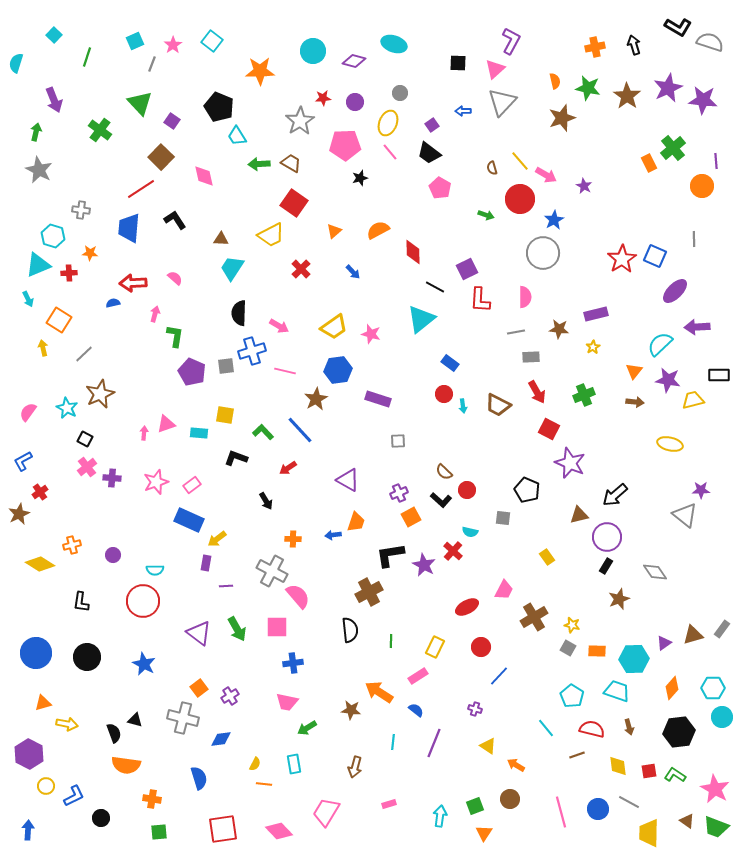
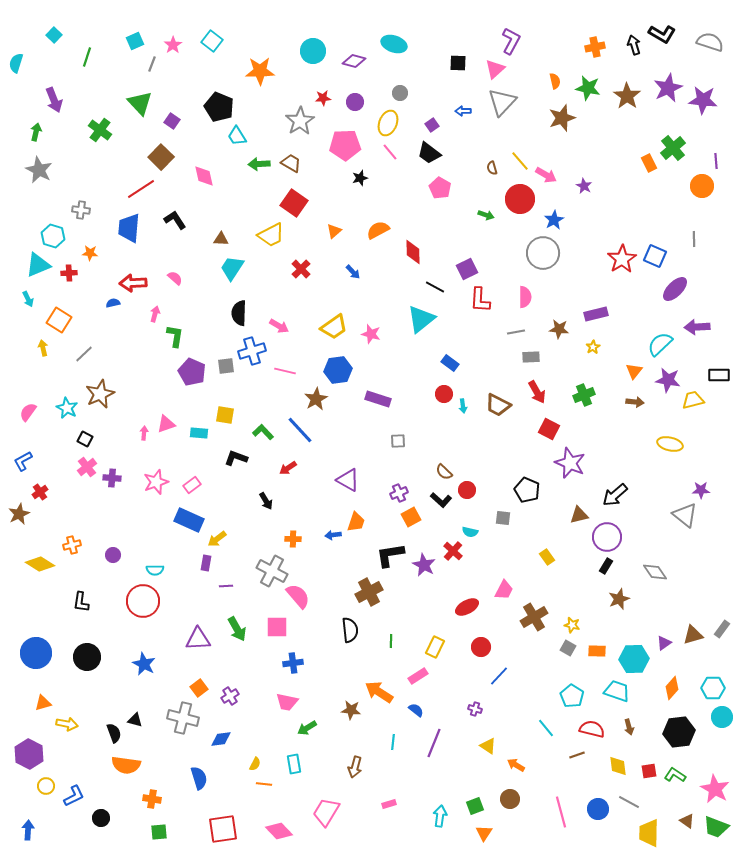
black L-shape at (678, 27): moved 16 px left, 7 px down
purple ellipse at (675, 291): moved 2 px up
purple triangle at (199, 633): moved 1 px left, 6 px down; rotated 40 degrees counterclockwise
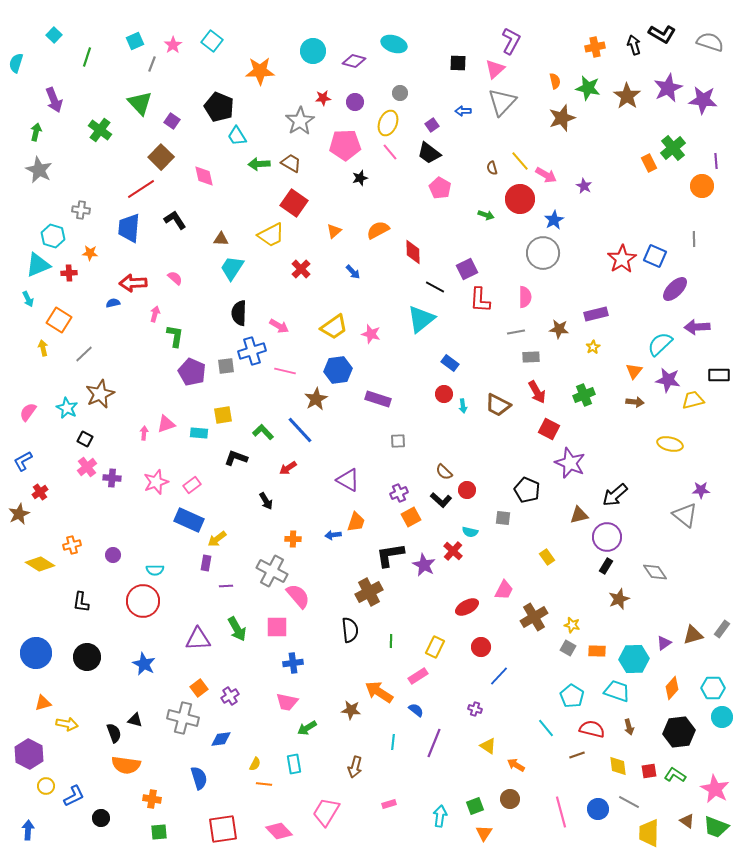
yellow square at (225, 415): moved 2 px left; rotated 18 degrees counterclockwise
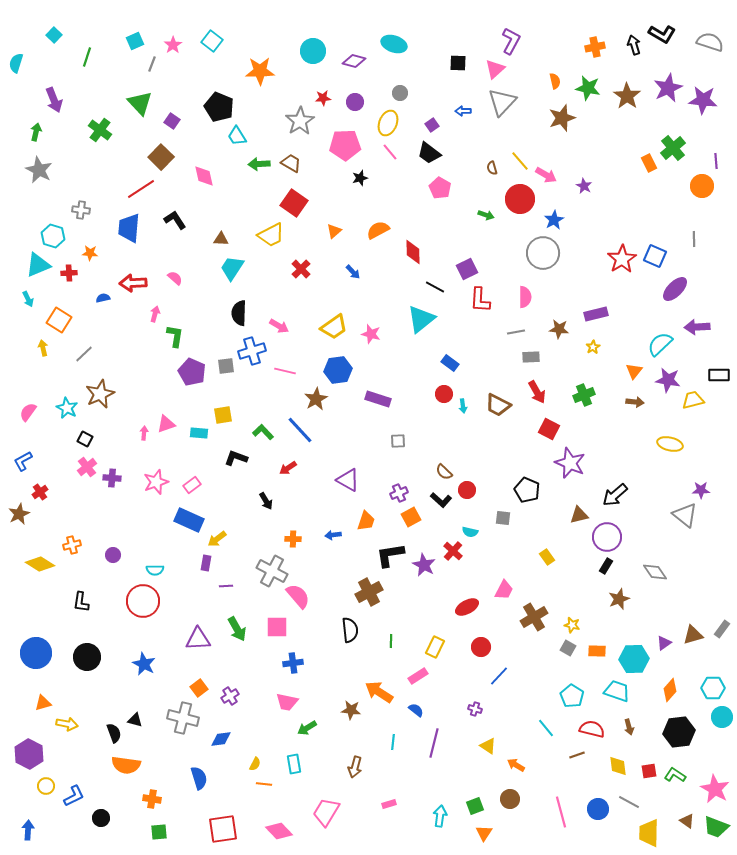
blue semicircle at (113, 303): moved 10 px left, 5 px up
orange trapezoid at (356, 522): moved 10 px right, 1 px up
orange diamond at (672, 688): moved 2 px left, 2 px down
purple line at (434, 743): rotated 8 degrees counterclockwise
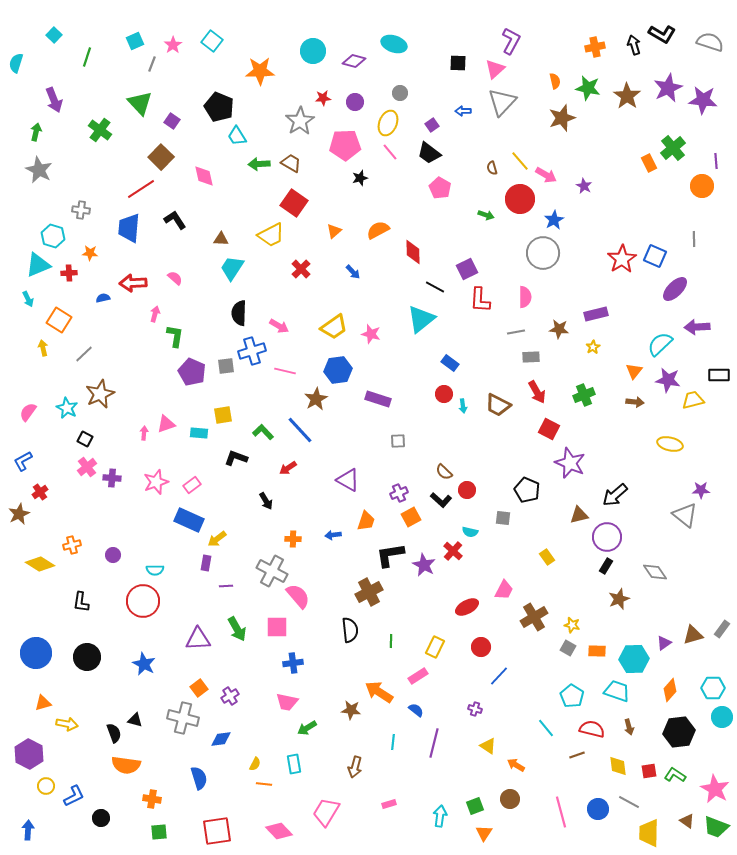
red square at (223, 829): moved 6 px left, 2 px down
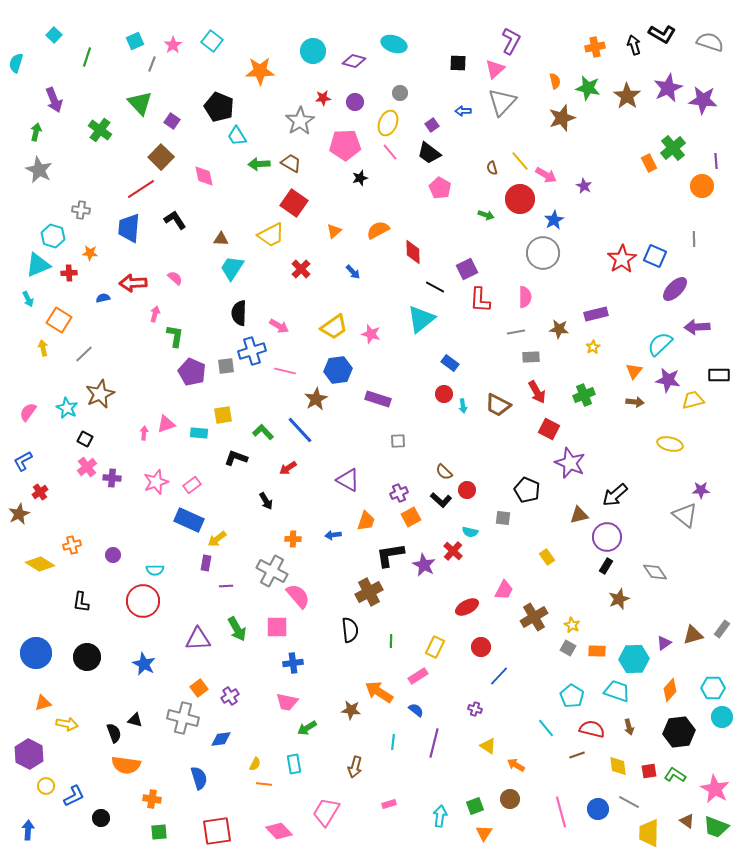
yellow star at (572, 625): rotated 14 degrees clockwise
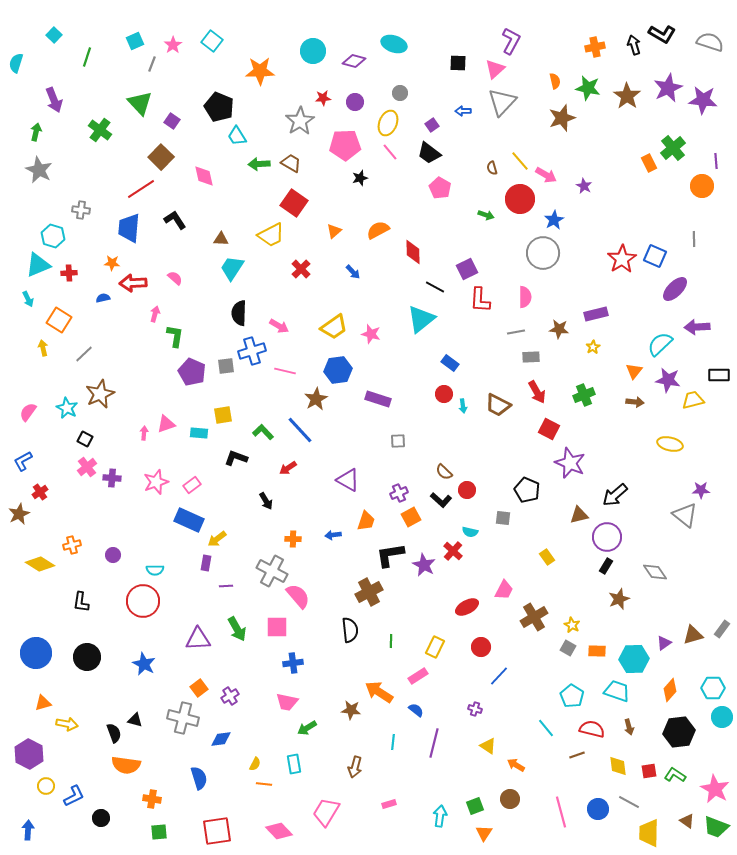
orange star at (90, 253): moved 22 px right, 10 px down
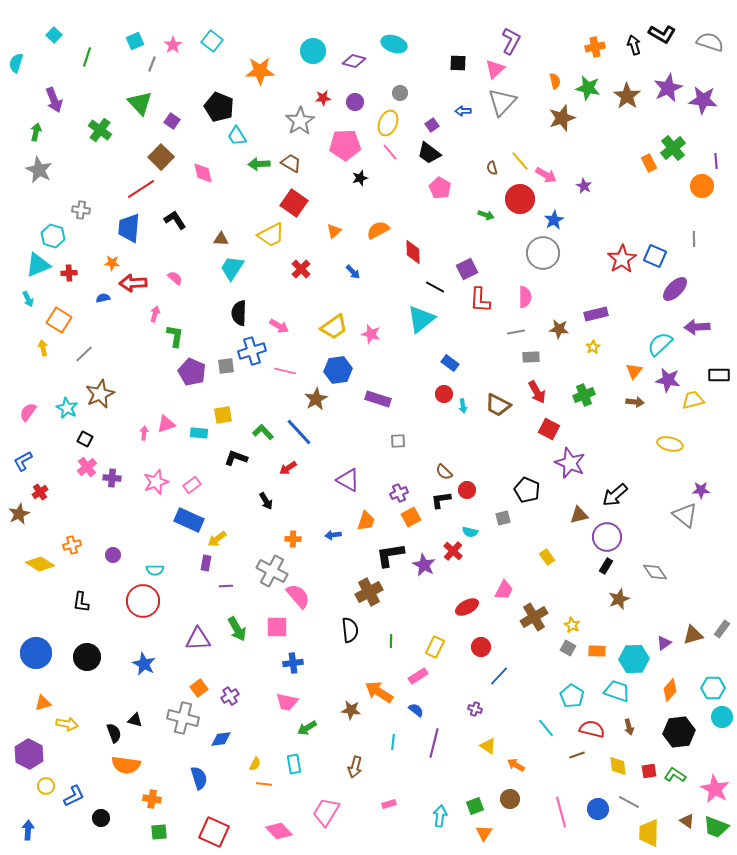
pink diamond at (204, 176): moved 1 px left, 3 px up
blue line at (300, 430): moved 1 px left, 2 px down
black L-shape at (441, 500): rotated 130 degrees clockwise
gray square at (503, 518): rotated 21 degrees counterclockwise
red square at (217, 831): moved 3 px left, 1 px down; rotated 32 degrees clockwise
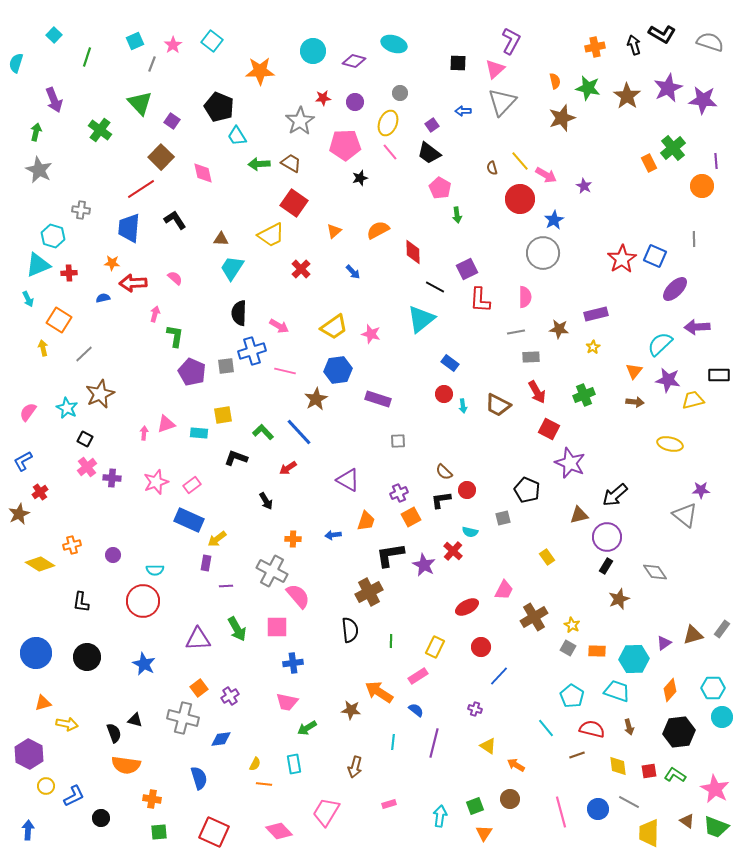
green arrow at (486, 215): moved 29 px left; rotated 63 degrees clockwise
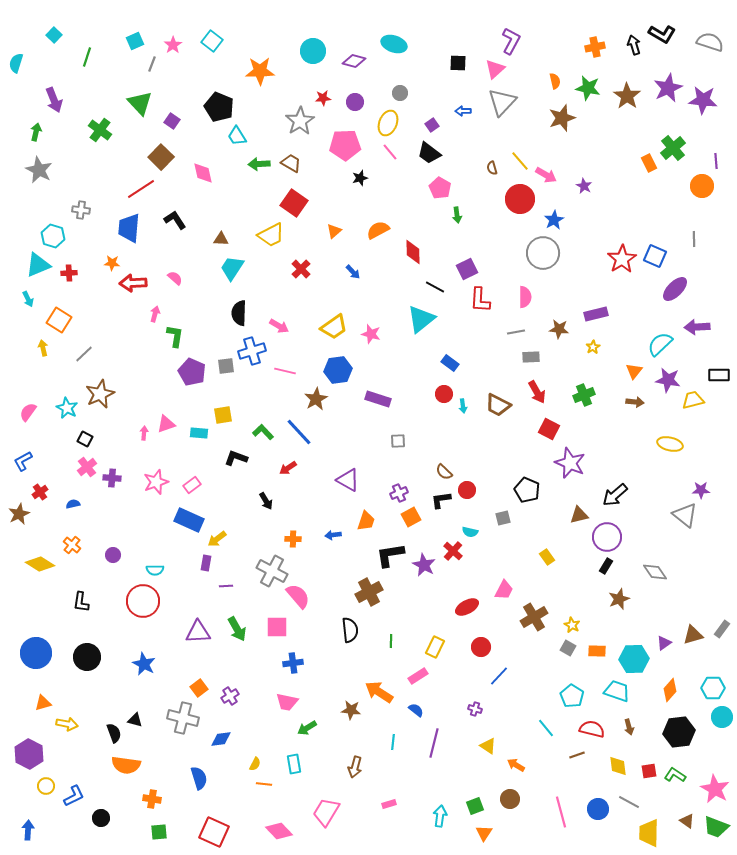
blue semicircle at (103, 298): moved 30 px left, 206 px down
orange cross at (72, 545): rotated 36 degrees counterclockwise
purple triangle at (198, 639): moved 7 px up
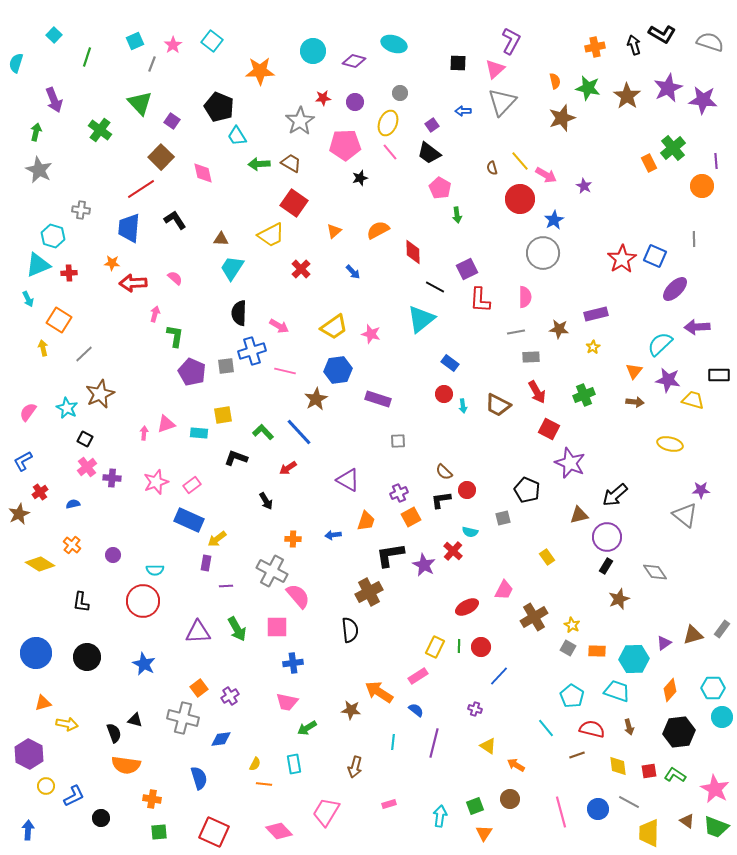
yellow trapezoid at (693, 400): rotated 30 degrees clockwise
green line at (391, 641): moved 68 px right, 5 px down
